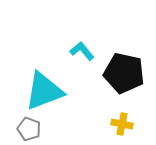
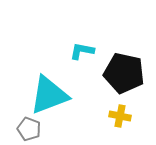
cyan L-shape: rotated 40 degrees counterclockwise
cyan triangle: moved 5 px right, 4 px down
yellow cross: moved 2 px left, 8 px up
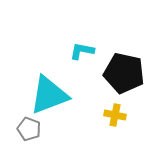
yellow cross: moved 5 px left, 1 px up
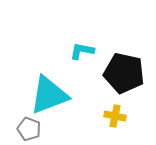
yellow cross: moved 1 px down
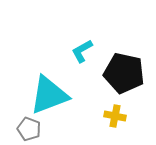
cyan L-shape: rotated 40 degrees counterclockwise
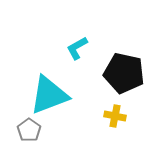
cyan L-shape: moved 5 px left, 3 px up
gray pentagon: moved 1 px down; rotated 15 degrees clockwise
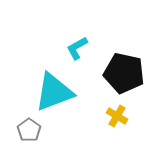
cyan triangle: moved 5 px right, 3 px up
yellow cross: moved 2 px right; rotated 20 degrees clockwise
